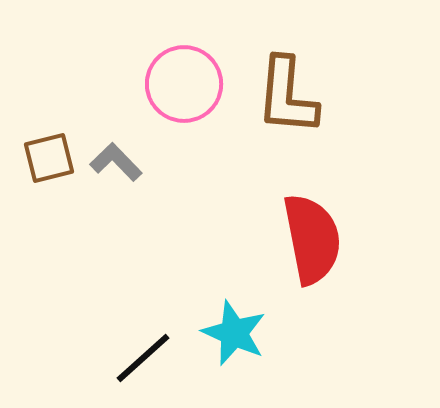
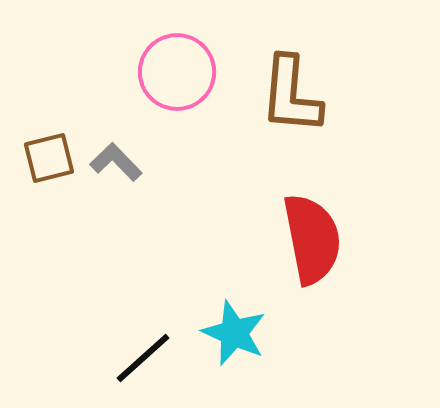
pink circle: moved 7 px left, 12 px up
brown L-shape: moved 4 px right, 1 px up
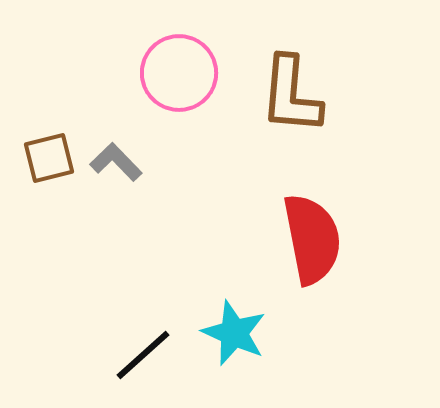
pink circle: moved 2 px right, 1 px down
black line: moved 3 px up
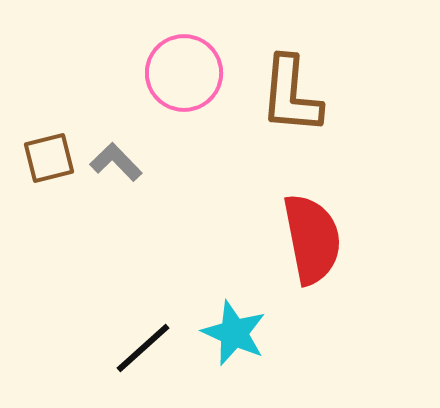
pink circle: moved 5 px right
black line: moved 7 px up
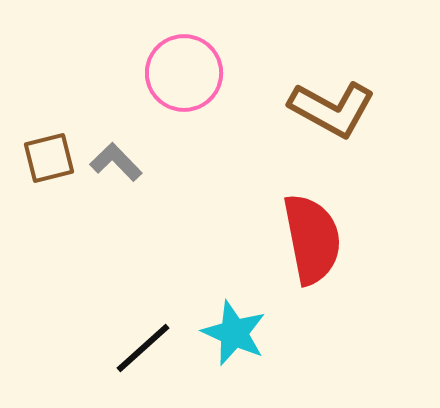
brown L-shape: moved 41 px right, 14 px down; rotated 66 degrees counterclockwise
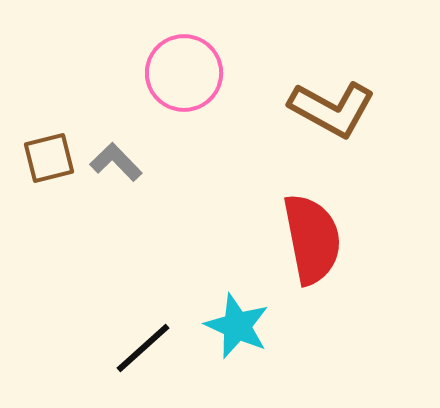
cyan star: moved 3 px right, 7 px up
